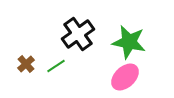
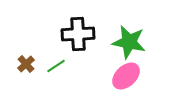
black cross: rotated 32 degrees clockwise
pink ellipse: moved 1 px right, 1 px up
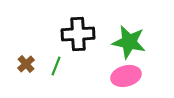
green line: rotated 36 degrees counterclockwise
pink ellipse: rotated 28 degrees clockwise
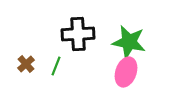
pink ellipse: moved 4 px up; rotated 56 degrees counterclockwise
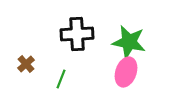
black cross: moved 1 px left
green line: moved 5 px right, 13 px down
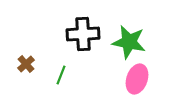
black cross: moved 6 px right
pink ellipse: moved 11 px right, 7 px down
green line: moved 4 px up
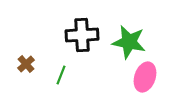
black cross: moved 1 px left, 1 px down
pink ellipse: moved 8 px right, 2 px up
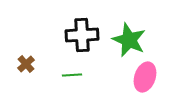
green star: moved 2 px up; rotated 12 degrees clockwise
green line: moved 11 px right; rotated 66 degrees clockwise
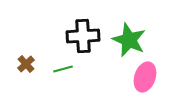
black cross: moved 1 px right, 1 px down
green line: moved 9 px left, 6 px up; rotated 12 degrees counterclockwise
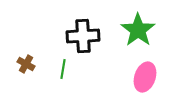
green star: moved 9 px right, 10 px up; rotated 12 degrees clockwise
brown cross: rotated 18 degrees counterclockwise
green line: rotated 66 degrees counterclockwise
